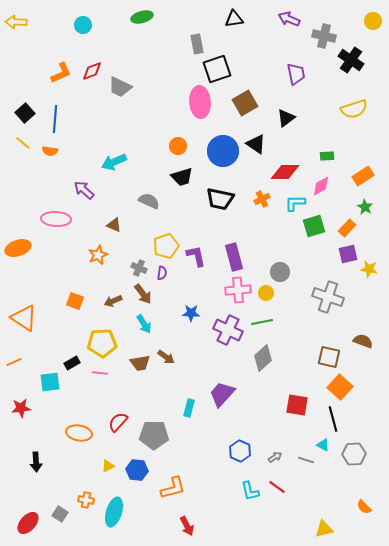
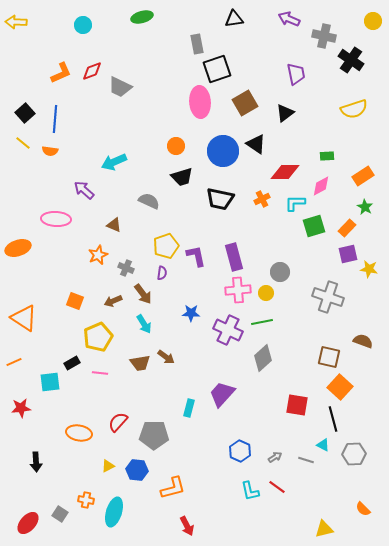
black triangle at (286, 118): moved 1 px left, 5 px up
orange circle at (178, 146): moved 2 px left
gray cross at (139, 268): moved 13 px left
yellow pentagon at (102, 343): moved 4 px left, 6 px up; rotated 20 degrees counterclockwise
orange semicircle at (364, 507): moved 1 px left, 2 px down
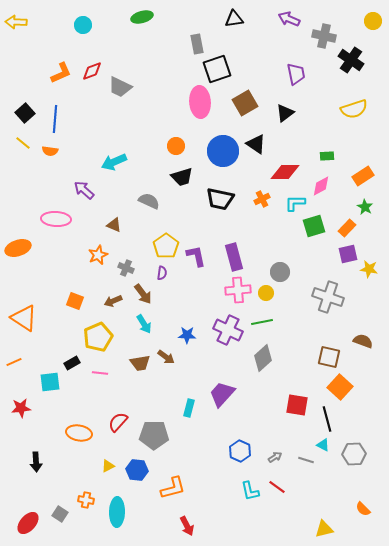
yellow pentagon at (166, 246): rotated 15 degrees counterclockwise
blue star at (191, 313): moved 4 px left, 22 px down
black line at (333, 419): moved 6 px left
cyan ellipse at (114, 512): moved 3 px right; rotated 16 degrees counterclockwise
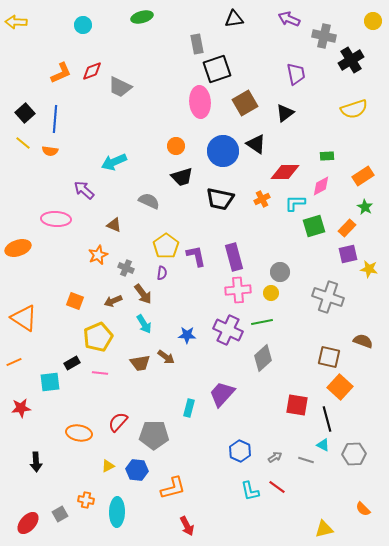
black cross at (351, 60): rotated 25 degrees clockwise
yellow circle at (266, 293): moved 5 px right
gray square at (60, 514): rotated 28 degrees clockwise
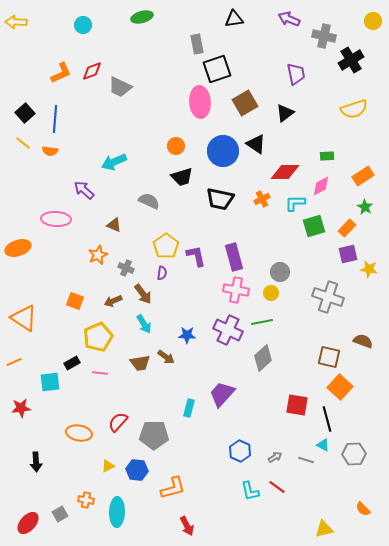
pink cross at (238, 290): moved 2 px left; rotated 15 degrees clockwise
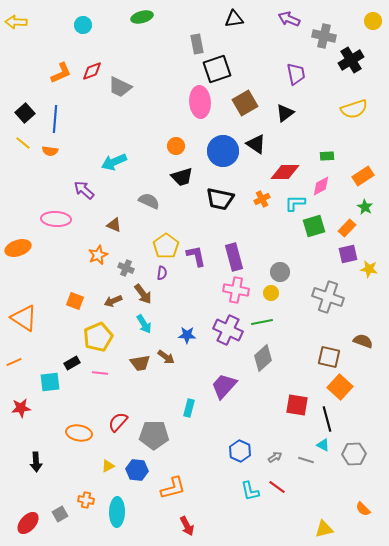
purple trapezoid at (222, 394): moved 2 px right, 8 px up
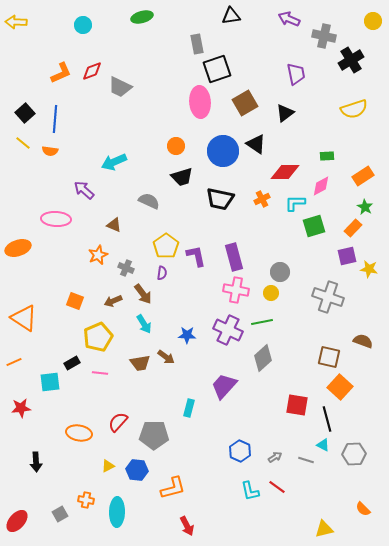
black triangle at (234, 19): moved 3 px left, 3 px up
orange rectangle at (347, 228): moved 6 px right
purple square at (348, 254): moved 1 px left, 2 px down
red ellipse at (28, 523): moved 11 px left, 2 px up
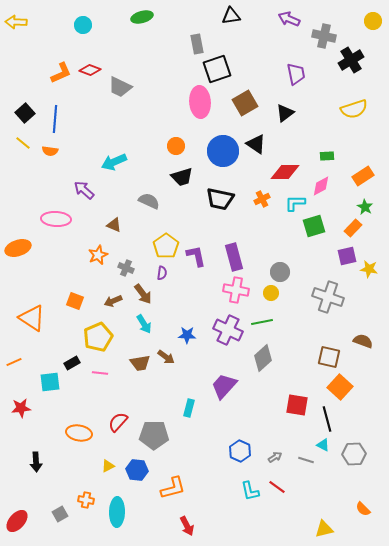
red diamond at (92, 71): moved 2 px left, 1 px up; rotated 40 degrees clockwise
orange triangle at (24, 318): moved 8 px right
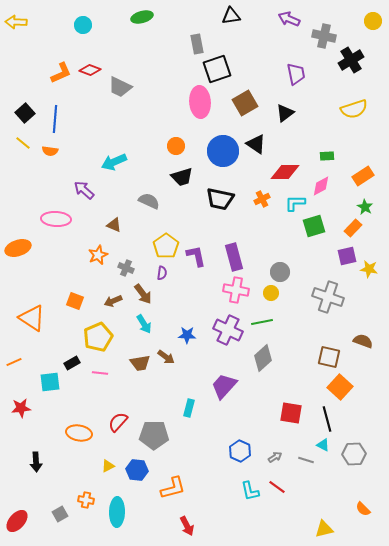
red square at (297, 405): moved 6 px left, 8 px down
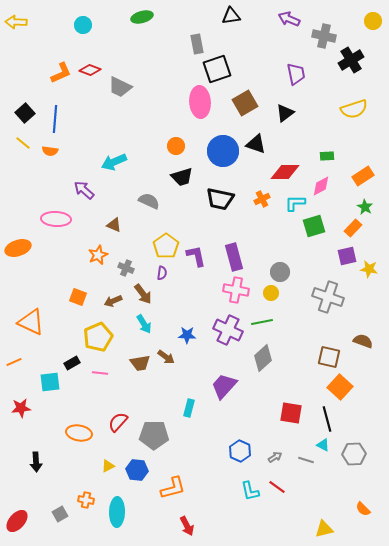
black triangle at (256, 144): rotated 15 degrees counterclockwise
orange square at (75, 301): moved 3 px right, 4 px up
orange triangle at (32, 318): moved 1 px left, 4 px down; rotated 8 degrees counterclockwise
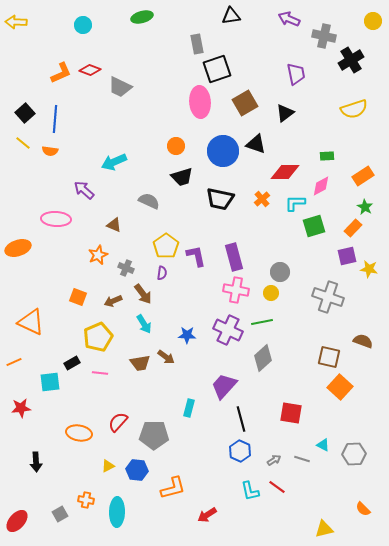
orange cross at (262, 199): rotated 14 degrees counterclockwise
black line at (327, 419): moved 86 px left
gray arrow at (275, 457): moved 1 px left, 3 px down
gray line at (306, 460): moved 4 px left, 1 px up
red arrow at (187, 526): moved 20 px right, 11 px up; rotated 84 degrees clockwise
